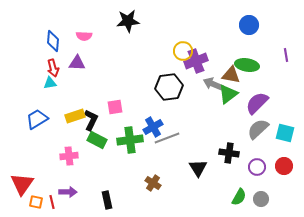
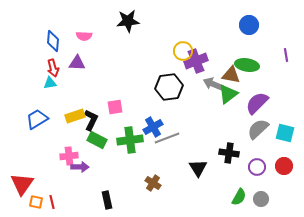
purple arrow: moved 12 px right, 25 px up
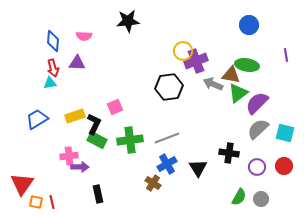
green triangle: moved 10 px right, 1 px up
pink square: rotated 14 degrees counterclockwise
black L-shape: moved 3 px right, 4 px down
blue cross: moved 14 px right, 37 px down
black rectangle: moved 9 px left, 6 px up
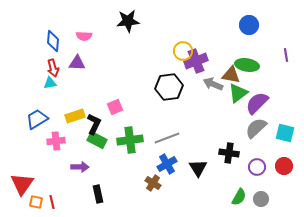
gray semicircle: moved 2 px left, 1 px up
pink cross: moved 13 px left, 15 px up
